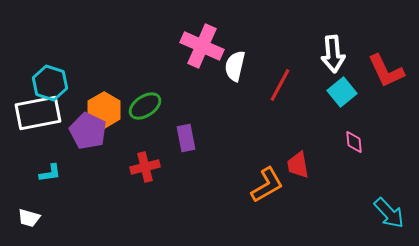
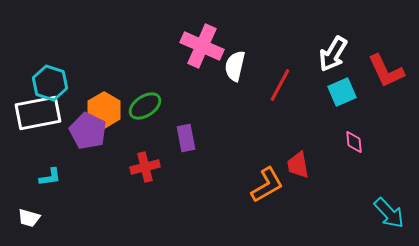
white arrow: rotated 36 degrees clockwise
cyan square: rotated 16 degrees clockwise
cyan L-shape: moved 4 px down
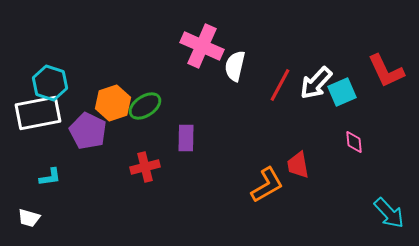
white arrow: moved 17 px left, 29 px down; rotated 12 degrees clockwise
orange hexagon: moved 9 px right, 7 px up; rotated 12 degrees clockwise
purple rectangle: rotated 12 degrees clockwise
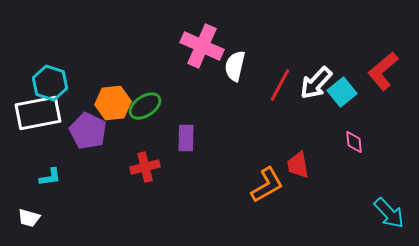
red L-shape: moved 3 px left; rotated 75 degrees clockwise
cyan square: rotated 16 degrees counterclockwise
orange hexagon: rotated 12 degrees clockwise
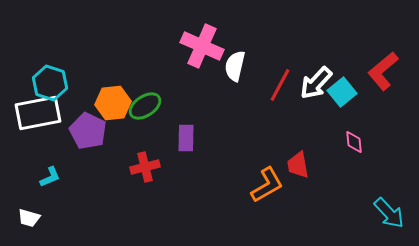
cyan L-shape: rotated 15 degrees counterclockwise
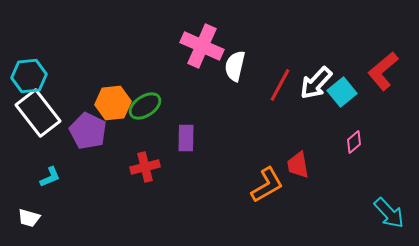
cyan hexagon: moved 21 px left, 7 px up; rotated 24 degrees counterclockwise
white rectangle: rotated 63 degrees clockwise
pink diamond: rotated 55 degrees clockwise
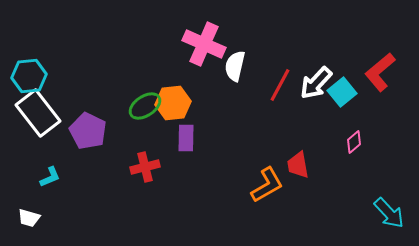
pink cross: moved 2 px right, 2 px up
red L-shape: moved 3 px left, 1 px down
orange hexagon: moved 60 px right
